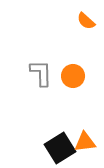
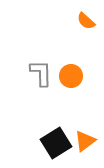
orange circle: moved 2 px left
orange triangle: moved 1 px up; rotated 30 degrees counterclockwise
black square: moved 4 px left, 5 px up
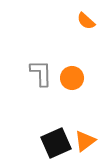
orange circle: moved 1 px right, 2 px down
black square: rotated 8 degrees clockwise
